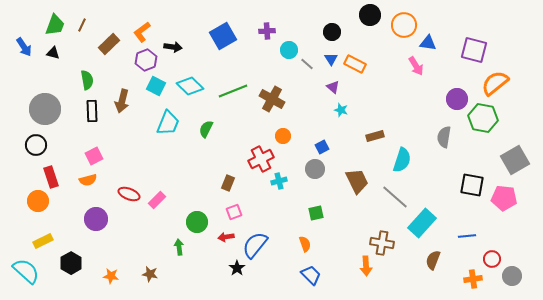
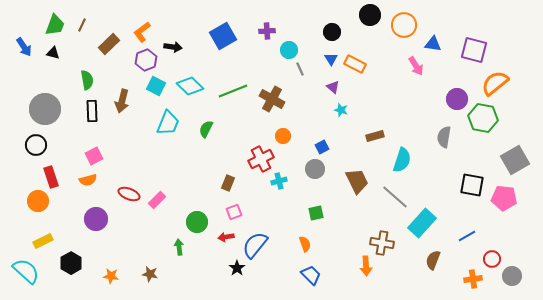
blue triangle at (428, 43): moved 5 px right, 1 px down
gray line at (307, 64): moved 7 px left, 5 px down; rotated 24 degrees clockwise
blue line at (467, 236): rotated 24 degrees counterclockwise
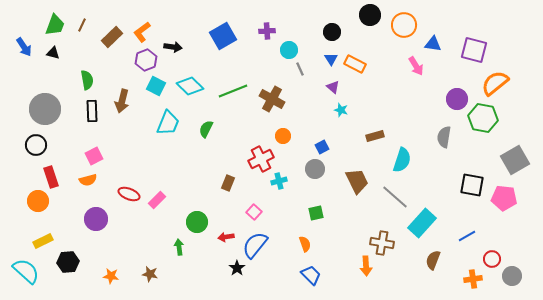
brown rectangle at (109, 44): moved 3 px right, 7 px up
pink square at (234, 212): moved 20 px right; rotated 28 degrees counterclockwise
black hexagon at (71, 263): moved 3 px left, 1 px up; rotated 25 degrees clockwise
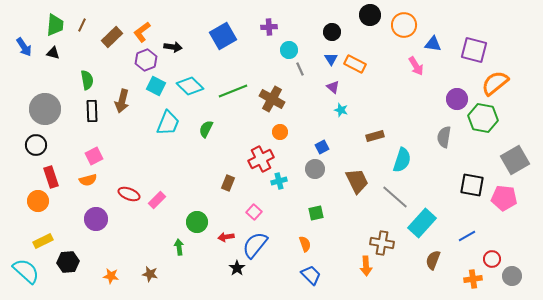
green trapezoid at (55, 25): rotated 15 degrees counterclockwise
purple cross at (267, 31): moved 2 px right, 4 px up
orange circle at (283, 136): moved 3 px left, 4 px up
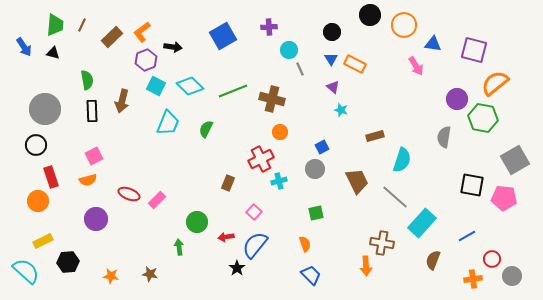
brown cross at (272, 99): rotated 15 degrees counterclockwise
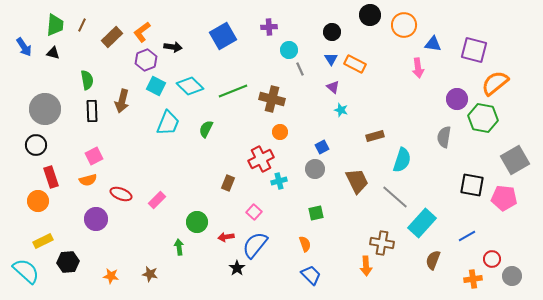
pink arrow at (416, 66): moved 2 px right, 2 px down; rotated 24 degrees clockwise
red ellipse at (129, 194): moved 8 px left
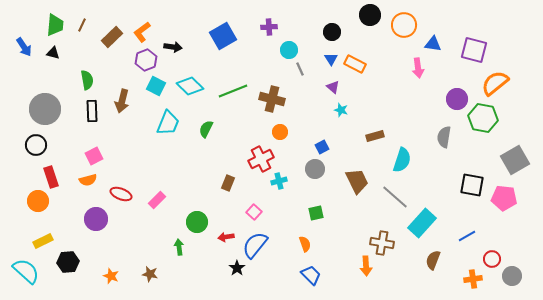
orange star at (111, 276): rotated 14 degrees clockwise
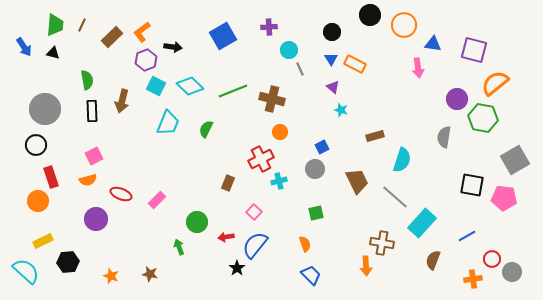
green arrow at (179, 247): rotated 14 degrees counterclockwise
gray circle at (512, 276): moved 4 px up
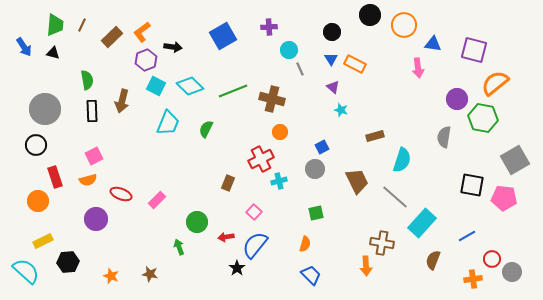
red rectangle at (51, 177): moved 4 px right
orange semicircle at (305, 244): rotated 35 degrees clockwise
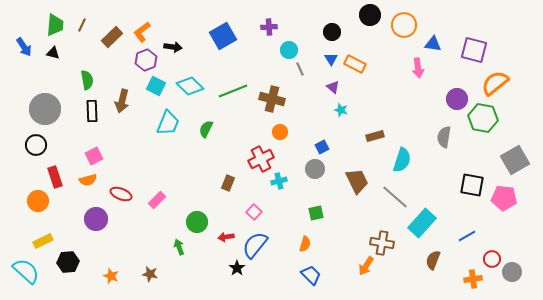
orange arrow at (366, 266): rotated 36 degrees clockwise
